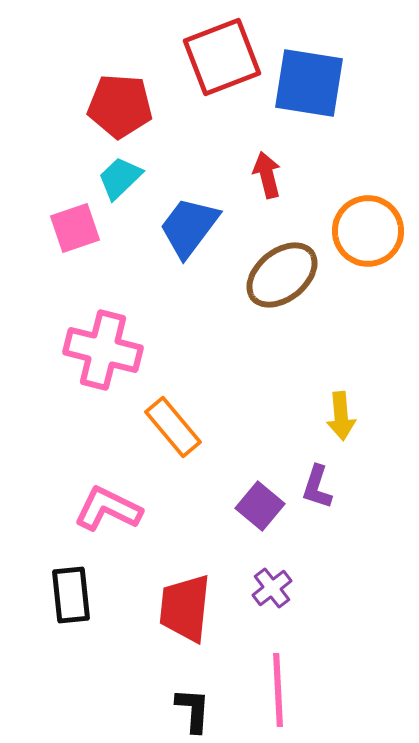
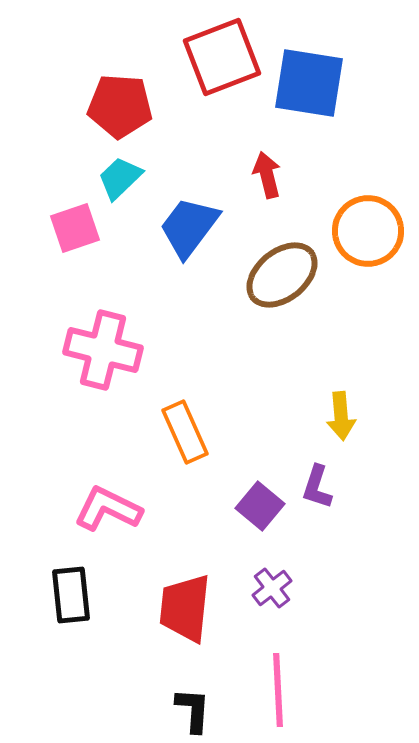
orange rectangle: moved 12 px right, 5 px down; rotated 16 degrees clockwise
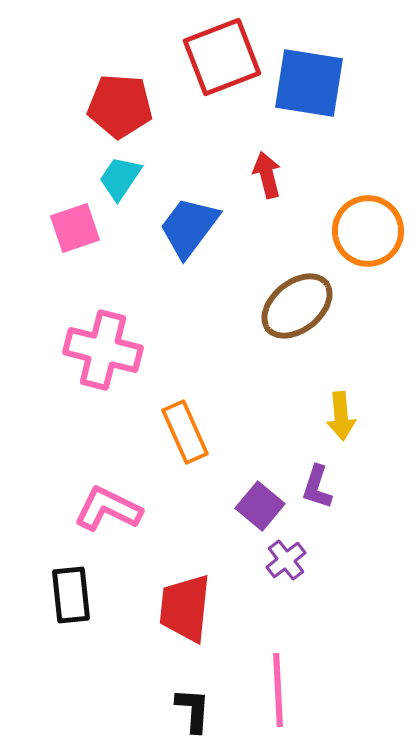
cyan trapezoid: rotated 12 degrees counterclockwise
brown ellipse: moved 15 px right, 31 px down
purple cross: moved 14 px right, 28 px up
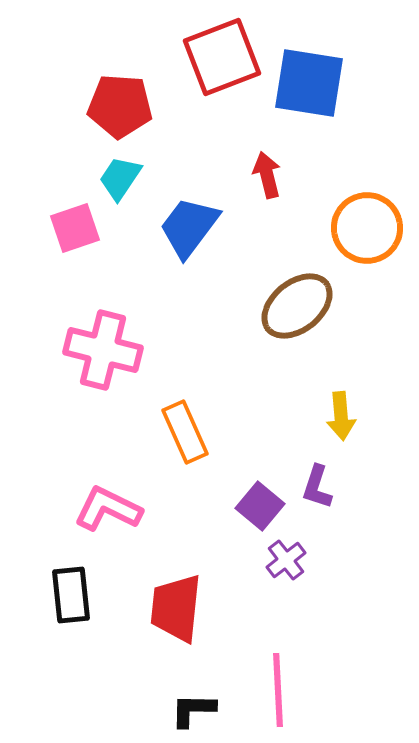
orange circle: moved 1 px left, 3 px up
red trapezoid: moved 9 px left
black L-shape: rotated 93 degrees counterclockwise
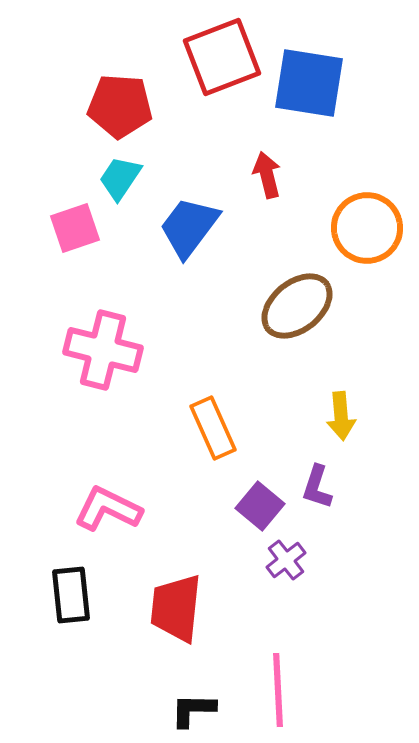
orange rectangle: moved 28 px right, 4 px up
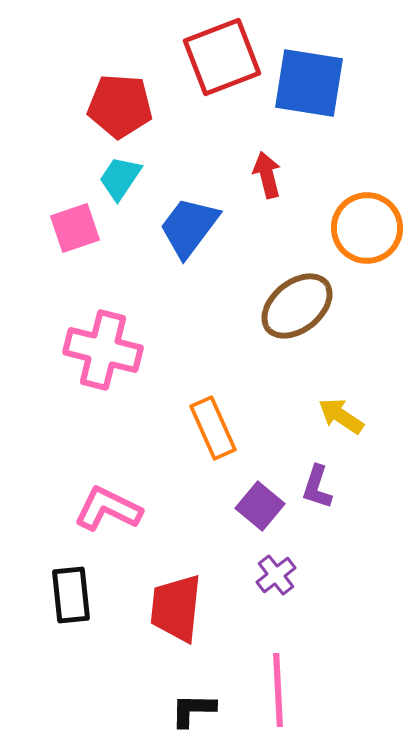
yellow arrow: rotated 129 degrees clockwise
purple cross: moved 10 px left, 15 px down
